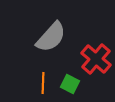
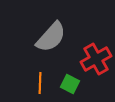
red cross: rotated 20 degrees clockwise
orange line: moved 3 px left
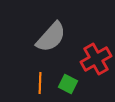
green square: moved 2 px left
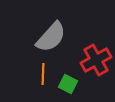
red cross: moved 1 px down
orange line: moved 3 px right, 9 px up
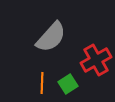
orange line: moved 1 px left, 9 px down
green square: rotated 30 degrees clockwise
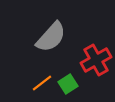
orange line: rotated 50 degrees clockwise
